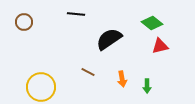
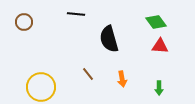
green diamond: moved 4 px right, 1 px up; rotated 15 degrees clockwise
black semicircle: rotated 72 degrees counterclockwise
red triangle: rotated 18 degrees clockwise
brown line: moved 2 px down; rotated 24 degrees clockwise
green arrow: moved 12 px right, 2 px down
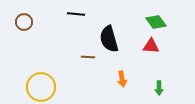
red triangle: moved 9 px left
brown line: moved 17 px up; rotated 48 degrees counterclockwise
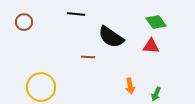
black semicircle: moved 2 px right, 2 px up; rotated 40 degrees counterclockwise
orange arrow: moved 8 px right, 7 px down
green arrow: moved 3 px left, 6 px down; rotated 24 degrees clockwise
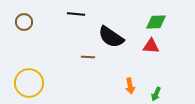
green diamond: rotated 55 degrees counterclockwise
yellow circle: moved 12 px left, 4 px up
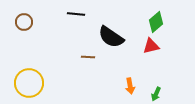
green diamond: rotated 40 degrees counterclockwise
red triangle: rotated 18 degrees counterclockwise
